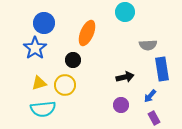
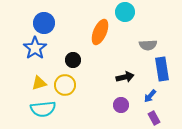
orange ellipse: moved 13 px right, 1 px up
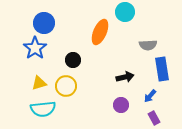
yellow circle: moved 1 px right, 1 px down
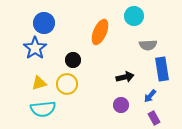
cyan circle: moved 9 px right, 4 px down
yellow circle: moved 1 px right, 2 px up
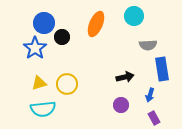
orange ellipse: moved 4 px left, 8 px up
black circle: moved 11 px left, 23 px up
blue arrow: moved 1 px up; rotated 24 degrees counterclockwise
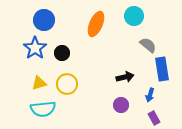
blue circle: moved 3 px up
black circle: moved 16 px down
gray semicircle: rotated 138 degrees counterclockwise
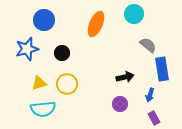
cyan circle: moved 2 px up
blue star: moved 8 px left, 1 px down; rotated 20 degrees clockwise
purple circle: moved 1 px left, 1 px up
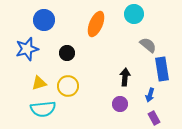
black circle: moved 5 px right
black arrow: rotated 72 degrees counterclockwise
yellow circle: moved 1 px right, 2 px down
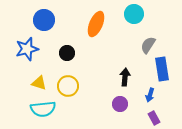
gray semicircle: rotated 96 degrees counterclockwise
yellow triangle: rotated 35 degrees clockwise
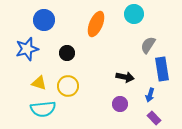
black arrow: rotated 96 degrees clockwise
purple rectangle: rotated 16 degrees counterclockwise
